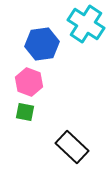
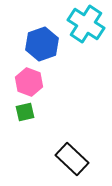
blue hexagon: rotated 12 degrees counterclockwise
green square: rotated 24 degrees counterclockwise
black rectangle: moved 12 px down
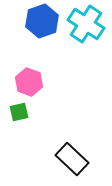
blue hexagon: moved 23 px up
green square: moved 6 px left
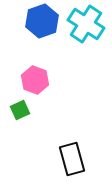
pink hexagon: moved 6 px right, 2 px up
green square: moved 1 px right, 2 px up; rotated 12 degrees counterclockwise
black rectangle: rotated 32 degrees clockwise
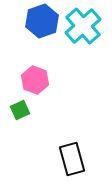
cyan cross: moved 3 px left, 2 px down; rotated 15 degrees clockwise
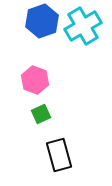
cyan cross: rotated 12 degrees clockwise
green square: moved 21 px right, 4 px down
black rectangle: moved 13 px left, 4 px up
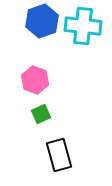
cyan cross: rotated 36 degrees clockwise
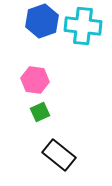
pink hexagon: rotated 12 degrees counterclockwise
green square: moved 1 px left, 2 px up
black rectangle: rotated 36 degrees counterclockwise
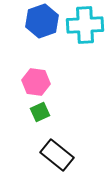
cyan cross: moved 2 px right, 1 px up; rotated 9 degrees counterclockwise
pink hexagon: moved 1 px right, 2 px down
black rectangle: moved 2 px left
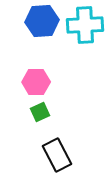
blue hexagon: rotated 16 degrees clockwise
pink hexagon: rotated 8 degrees counterclockwise
black rectangle: rotated 24 degrees clockwise
